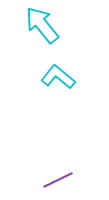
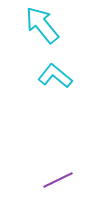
cyan L-shape: moved 3 px left, 1 px up
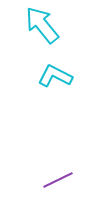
cyan L-shape: rotated 12 degrees counterclockwise
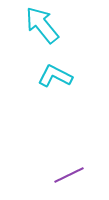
purple line: moved 11 px right, 5 px up
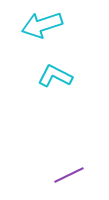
cyan arrow: rotated 69 degrees counterclockwise
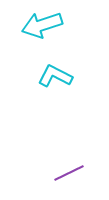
purple line: moved 2 px up
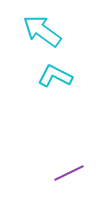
cyan arrow: moved 6 px down; rotated 54 degrees clockwise
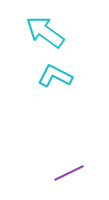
cyan arrow: moved 3 px right, 1 px down
